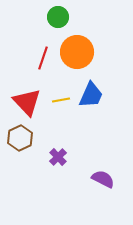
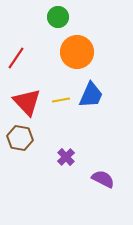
red line: moved 27 px left; rotated 15 degrees clockwise
brown hexagon: rotated 25 degrees counterclockwise
purple cross: moved 8 px right
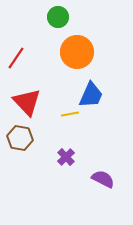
yellow line: moved 9 px right, 14 px down
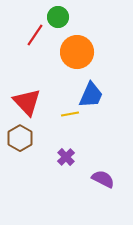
red line: moved 19 px right, 23 px up
brown hexagon: rotated 20 degrees clockwise
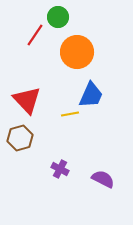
red triangle: moved 2 px up
brown hexagon: rotated 15 degrees clockwise
purple cross: moved 6 px left, 12 px down; rotated 18 degrees counterclockwise
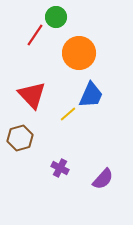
green circle: moved 2 px left
orange circle: moved 2 px right, 1 px down
red triangle: moved 5 px right, 5 px up
yellow line: moved 2 px left; rotated 30 degrees counterclockwise
purple cross: moved 1 px up
purple semicircle: rotated 105 degrees clockwise
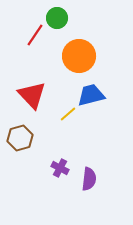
green circle: moved 1 px right, 1 px down
orange circle: moved 3 px down
blue trapezoid: rotated 128 degrees counterclockwise
purple semicircle: moved 14 px left; rotated 35 degrees counterclockwise
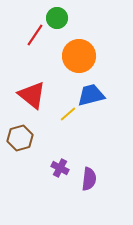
red triangle: rotated 8 degrees counterclockwise
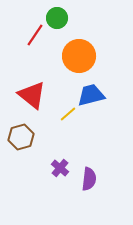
brown hexagon: moved 1 px right, 1 px up
purple cross: rotated 12 degrees clockwise
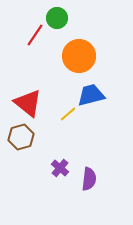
red triangle: moved 4 px left, 8 px down
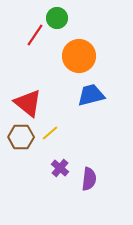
yellow line: moved 18 px left, 19 px down
brown hexagon: rotated 15 degrees clockwise
